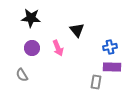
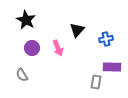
black star: moved 5 px left, 2 px down; rotated 24 degrees clockwise
black triangle: rotated 21 degrees clockwise
blue cross: moved 4 px left, 8 px up
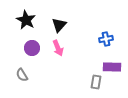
black triangle: moved 18 px left, 5 px up
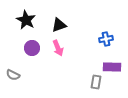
black triangle: rotated 28 degrees clockwise
gray semicircle: moved 9 px left; rotated 32 degrees counterclockwise
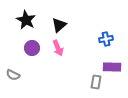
black triangle: rotated 21 degrees counterclockwise
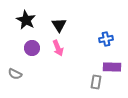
black triangle: rotated 21 degrees counterclockwise
gray semicircle: moved 2 px right, 1 px up
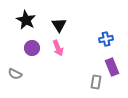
purple rectangle: rotated 66 degrees clockwise
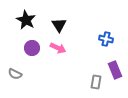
blue cross: rotated 24 degrees clockwise
pink arrow: rotated 42 degrees counterclockwise
purple rectangle: moved 3 px right, 3 px down
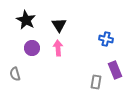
pink arrow: rotated 119 degrees counterclockwise
gray semicircle: rotated 48 degrees clockwise
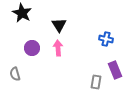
black star: moved 4 px left, 7 px up
